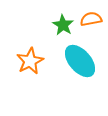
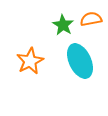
cyan ellipse: rotated 16 degrees clockwise
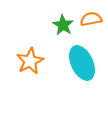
cyan ellipse: moved 2 px right, 2 px down
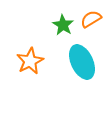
orange semicircle: rotated 20 degrees counterclockwise
cyan ellipse: moved 1 px up
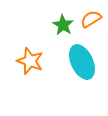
orange star: rotated 24 degrees counterclockwise
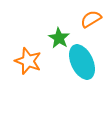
green star: moved 4 px left, 13 px down
orange star: moved 2 px left
